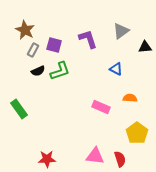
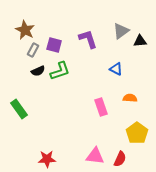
black triangle: moved 5 px left, 6 px up
pink rectangle: rotated 48 degrees clockwise
red semicircle: rotated 42 degrees clockwise
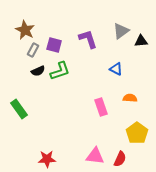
black triangle: moved 1 px right
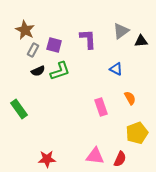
purple L-shape: rotated 15 degrees clockwise
orange semicircle: rotated 56 degrees clockwise
yellow pentagon: rotated 15 degrees clockwise
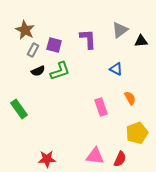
gray triangle: moved 1 px left, 1 px up
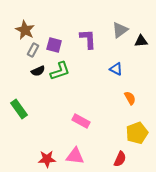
pink rectangle: moved 20 px left, 14 px down; rotated 42 degrees counterclockwise
pink triangle: moved 20 px left
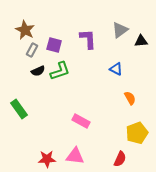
gray rectangle: moved 1 px left
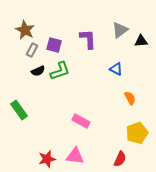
green rectangle: moved 1 px down
red star: rotated 12 degrees counterclockwise
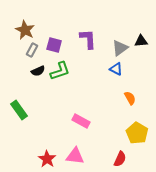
gray triangle: moved 18 px down
yellow pentagon: rotated 20 degrees counterclockwise
red star: rotated 24 degrees counterclockwise
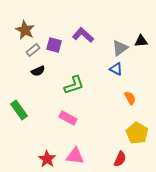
purple L-shape: moved 5 px left, 4 px up; rotated 45 degrees counterclockwise
gray rectangle: moved 1 px right; rotated 24 degrees clockwise
green L-shape: moved 14 px right, 14 px down
pink rectangle: moved 13 px left, 3 px up
